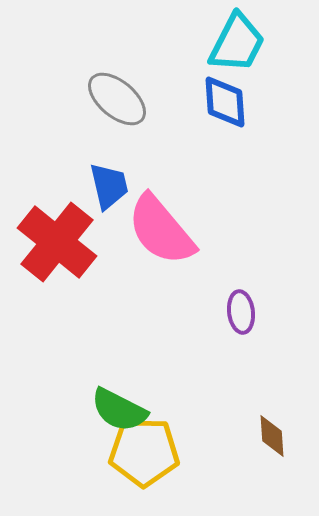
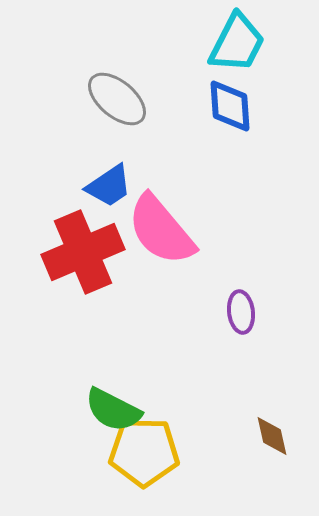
blue diamond: moved 5 px right, 4 px down
blue trapezoid: rotated 69 degrees clockwise
red cross: moved 26 px right, 10 px down; rotated 28 degrees clockwise
green semicircle: moved 6 px left
brown diamond: rotated 9 degrees counterclockwise
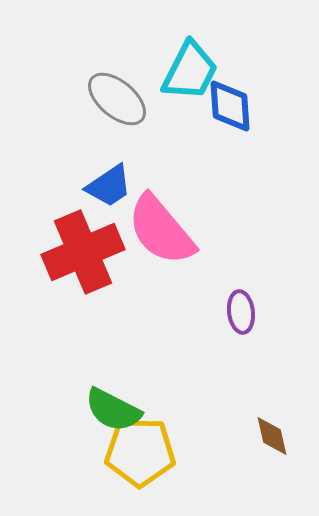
cyan trapezoid: moved 47 px left, 28 px down
yellow pentagon: moved 4 px left
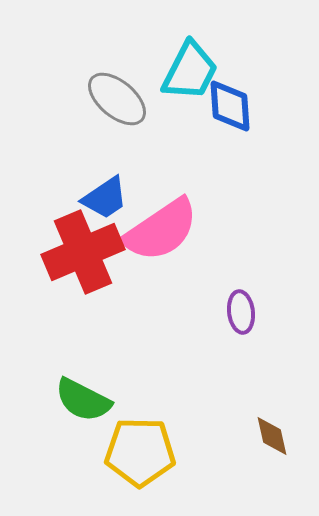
blue trapezoid: moved 4 px left, 12 px down
pink semicircle: rotated 84 degrees counterclockwise
green semicircle: moved 30 px left, 10 px up
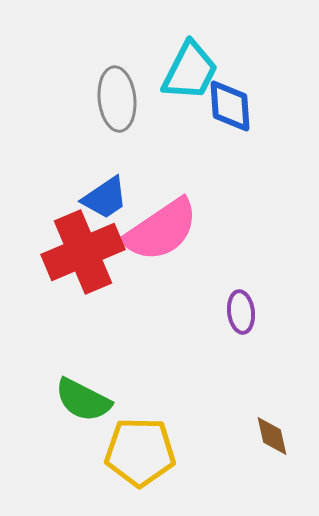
gray ellipse: rotated 44 degrees clockwise
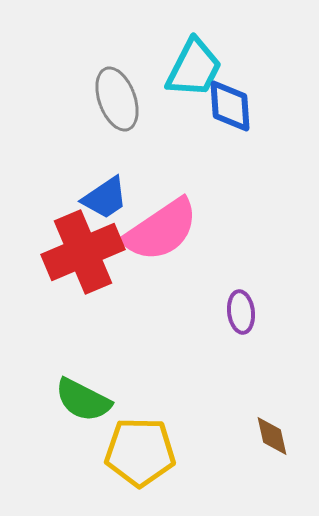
cyan trapezoid: moved 4 px right, 3 px up
gray ellipse: rotated 14 degrees counterclockwise
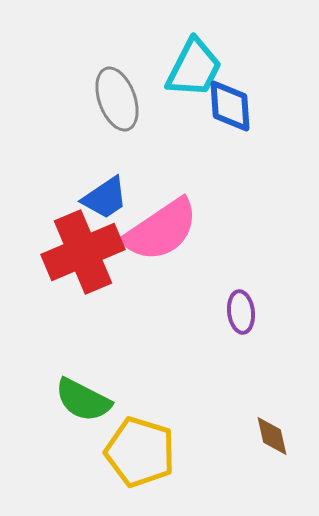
yellow pentagon: rotated 16 degrees clockwise
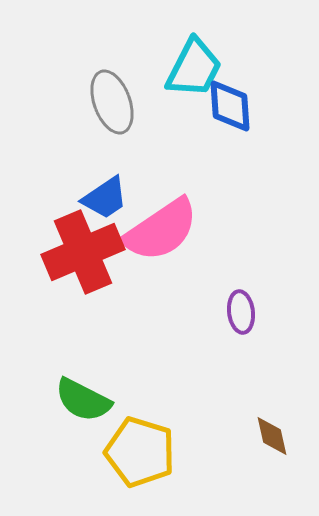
gray ellipse: moved 5 px left, 3 px down
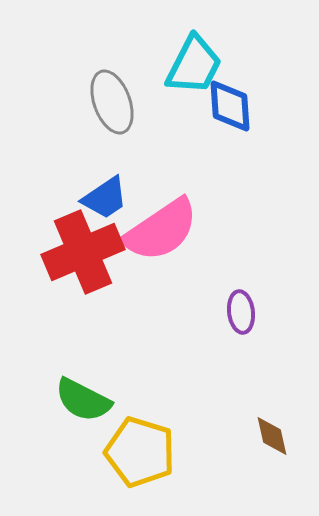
cyan trapezoid: moved 3 px up
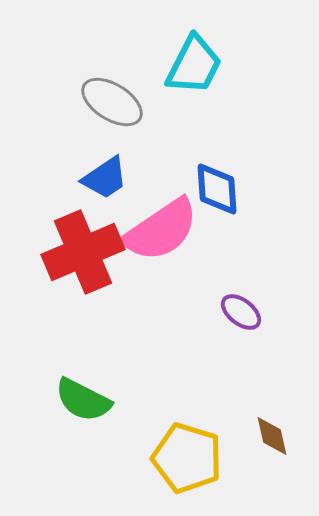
gray ellipse: rotated 38 degrees counterclockwise
blue diamond: moved 13 px left, 83 px down
blue trapezoid: moved 20 px up
purple ellipse: rotated 45 degrees counterclockwise
yellow pentagon: moved 47 px right, 6 px down
